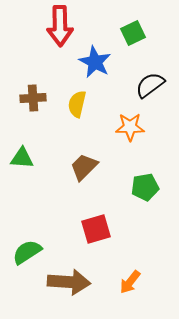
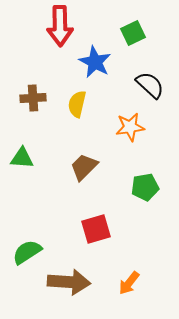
black semicircle: rotated 80 degrees clockwise
orange star: rotated 8 degrees counterclockwise
orange arrow: moved 1 px left, 1 px down
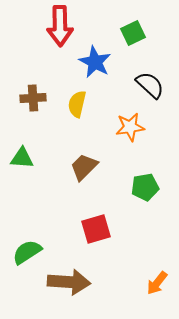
orange arrow: moved 28 px right
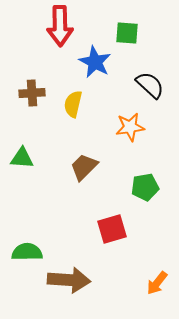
green square: moved 6 px left; rotated 30 degrees clockwise
brown cross: moved 1 px left, 5 px up
yellow semicircle: moved 4 px left
red square: moved 16 px right
green semicircle: rotated 32 degrees clockwise
brown arrow: moved 2 px up
